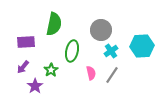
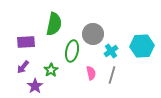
gray circle: moved 8 px left, 4 px down
gray line: rotated 18 degrees counterclockwise
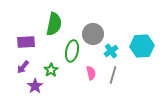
gray line: moved 1 px right
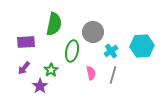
gray circle: moved 2 px up
purple arrow: moved 1 px right, 1 px down
purple star: moved 5 px right
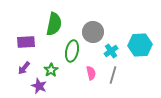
cyan hexagon: moved 2 px left, 1 px up
purple star: moved 1 px left; rotated 14 degrees counterclockwise
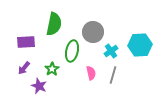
green star: moved 1 px right, 1 px up
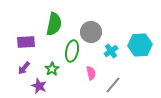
gray circle: moved 2 px left
gray line: moved 10 px down; rotated 24 degrees clockwise
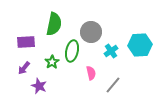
green star: moved 7 px up
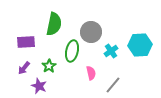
green star: moved 3 px left, 4 px down
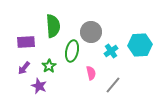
green semicircle: moved 1 px left, 2 px down; rotated 15 degrees counterclockwise
